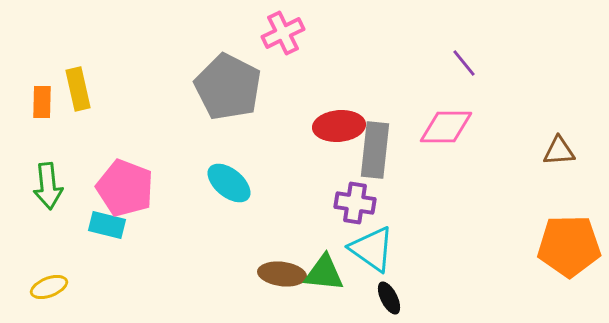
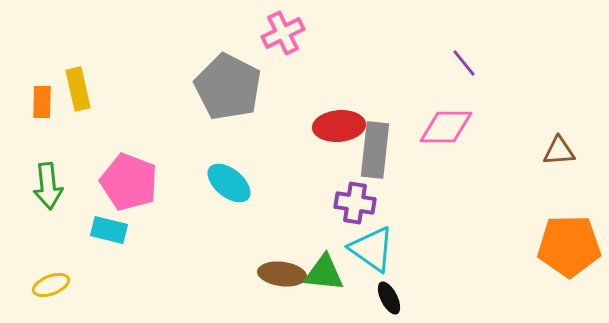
pink pentagon: moved 4 px right, 6 px up
cyan rectangle: moved 2 px right, 5 px down
yellow ellipse: moved 2 px right, 2 px up
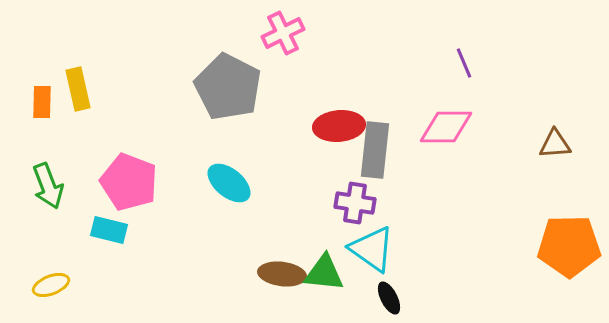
purple line: rotated 16 degrees clockwise
brown triangle: moved 4 px left, 7 px up
green arrow: rotated 15 degrees counterclockwise
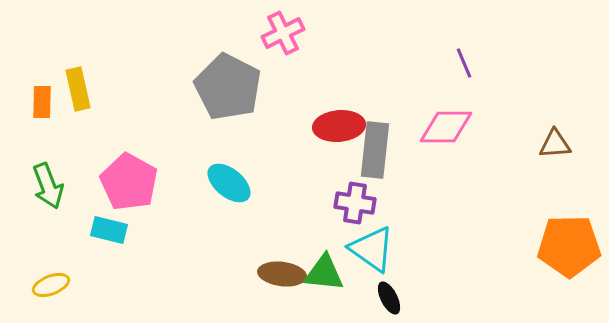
pink pentagon: rotated 8 degrees clockwise
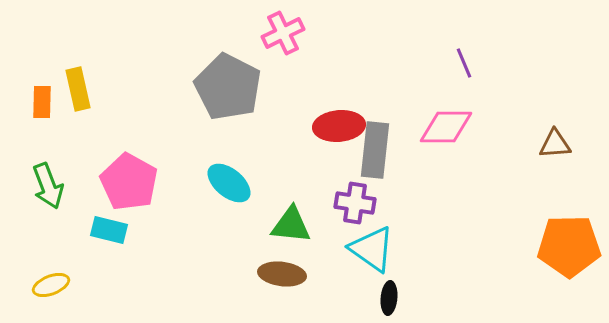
green triangle: moved 33 px left, 48 px up
black ellipse: rotated 32 degrees clockwise
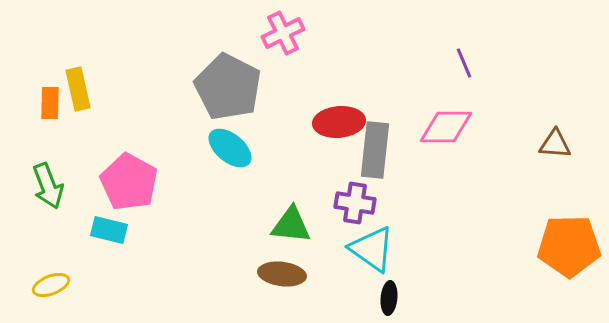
orange rectangle: moved 8 px right, 1 px down
red ellipse: moved 4 px up
brown triangle: rotated 8 degrees clockwise
cyan ellipse: moved 1 px right, 35 px up
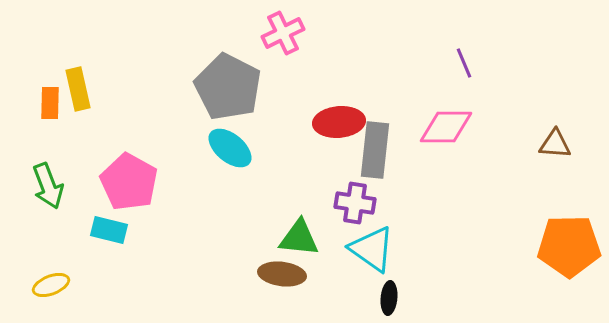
green triangle: moved 8 px right, 13 px down
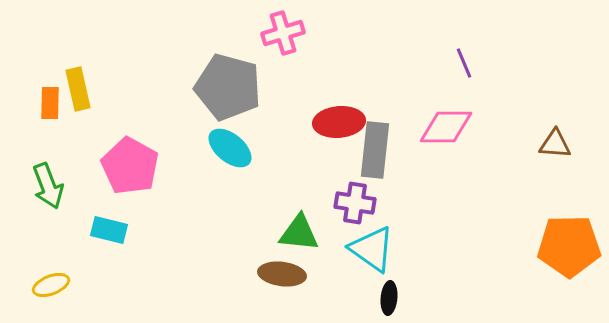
pink cross: rotated 9 degrees clockwise
gray pentagon: rotated 12 degrees counterclockwise
pink pentagon: moved 1 px right, 16 px up
green triangle: moved 5 px up
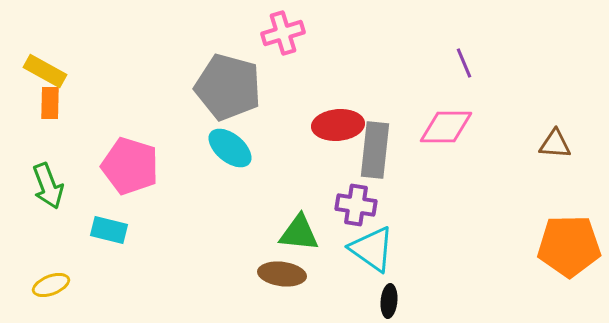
yellow rectangle: moved 33 px left, 18 px up; rotated 48 degrees counterclockwise
red ellipse: moved 1 px left, 3 px down
pink pentagon: rotated 12 degrees counterclockwise
purple cross: moved 1 px right, 2 px down
black ellipse: moved 3 px down
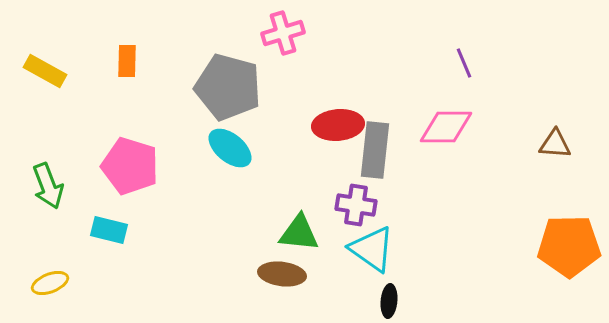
orange rectangle: moved 77 px right, 42 px up
yellow ellipse: moved 1 px left, 2 px up
